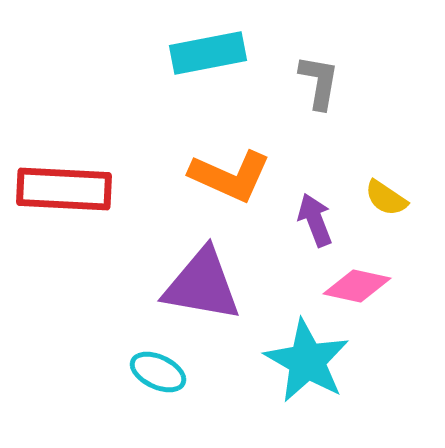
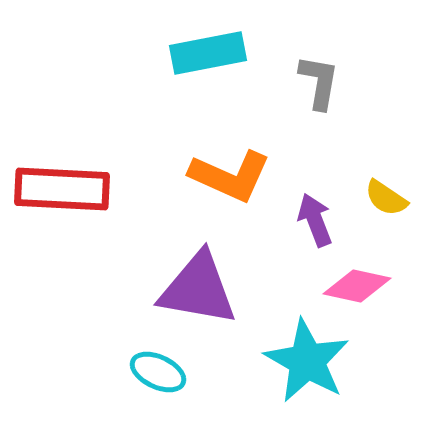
red rectangle: moved 2 px left
purple triangle: moved 4 px left, 4 px down
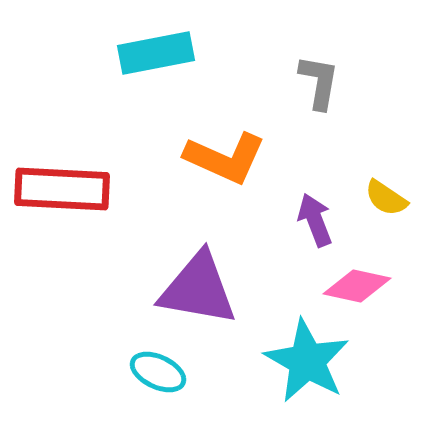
cyan rectangle: moved 52 px left
orange L-shape: moved 5 px left, 18 px up
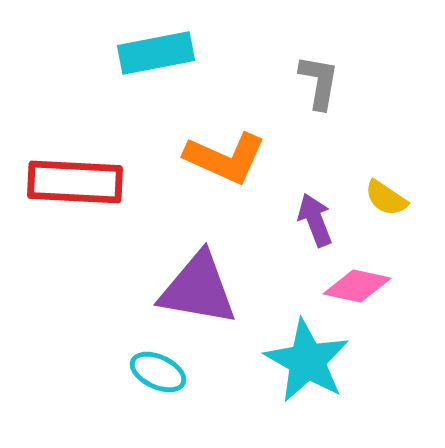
red rectangle: moved 13 px right, 7 px up
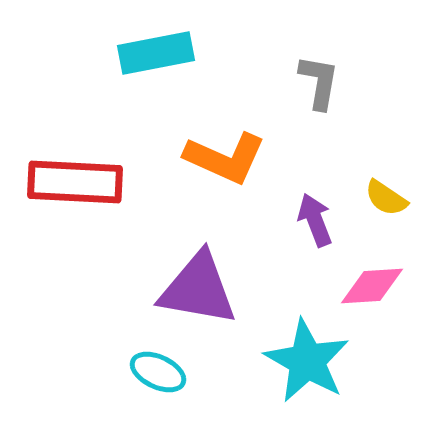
pink diamond: moved 15 px right; rotated 16 degrees counterclockwise
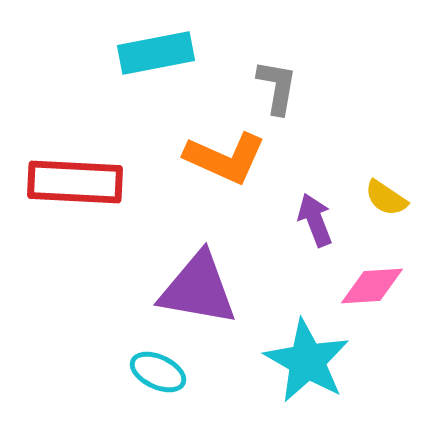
gray L-shape: moved 42 px left, 5 px down
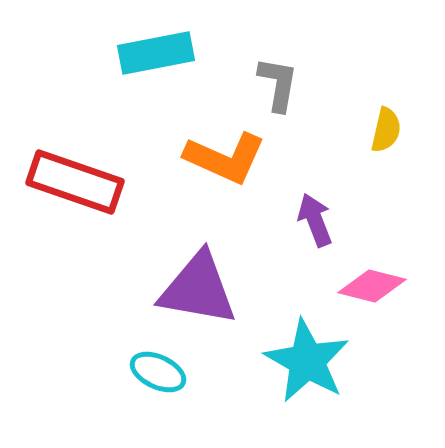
gray L-shape: moved 1 px right, 3 px up
red rectangle: rotated 16 degrees clockwise
yellow semicircle: moved 68 px up; rotated 111 degrees counterclockwise
pink diamond: rotated 18 degrees clockwise
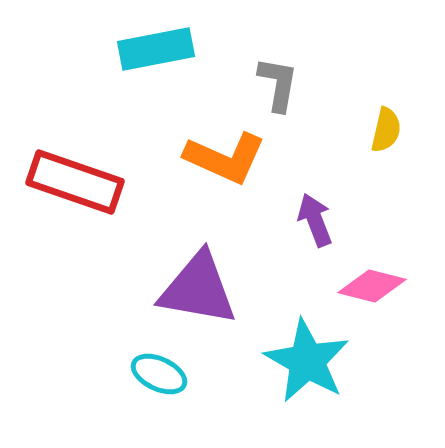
cyan rectangle: moved 4 px up
cyan ellipse: moved 1 px right, 2 px down
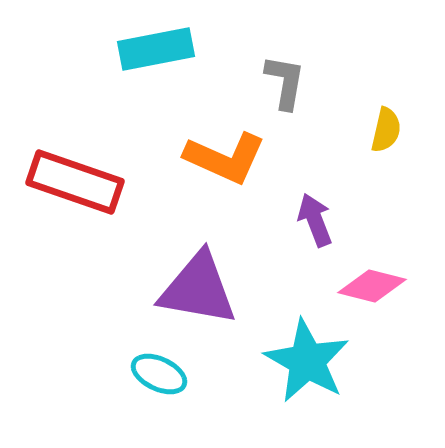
gray L-shape: moved 7 px right, 2 px up
